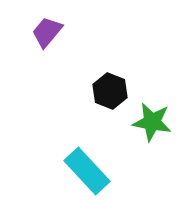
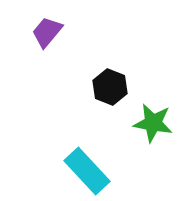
black hexagon: moved 4 px up
green star: moved 1 px right, 1 px down
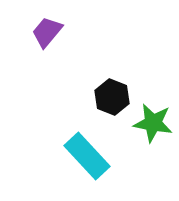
black hexagon: moved 2 px right, 10 px down
cyan rectangle: moved 15 px up
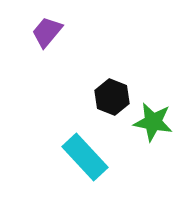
green star: moved 1 px up
cyan rectangle: moved 2 px left, 1 px down
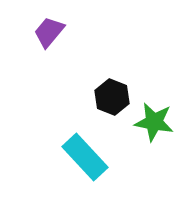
purple trapezoid: moved 2 px right
green star: moved 1 px right
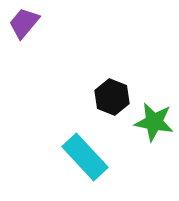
purple trapezoid: moved 25 px left, 9 px up
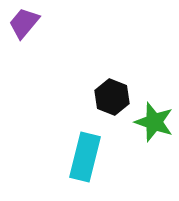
green star: rotated 9 degrees clockwise
cyan rectangle: rotated 57 degrees clockwise
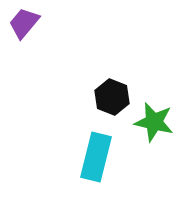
green star: rotated 6 degrees counterclockwise
cyan rectangle: moved 11 px right
